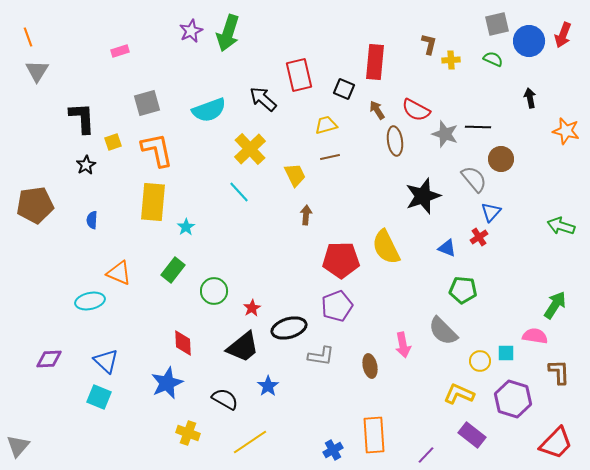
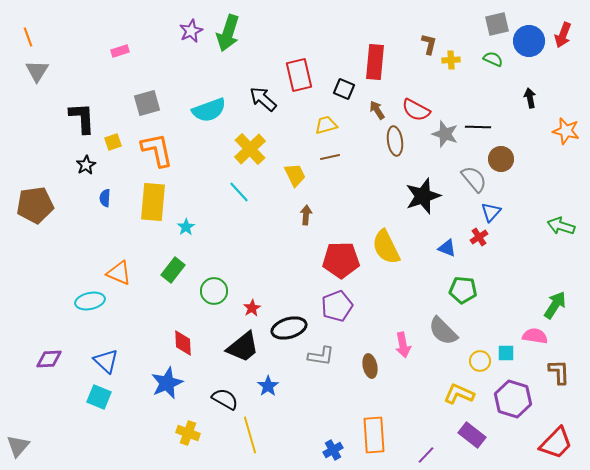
blue semicircle at (92, 220): moved 13 px right, 22 px up
yellow line at (250, 442): moved 7 px up; rotated 72 degrees counterclockwise
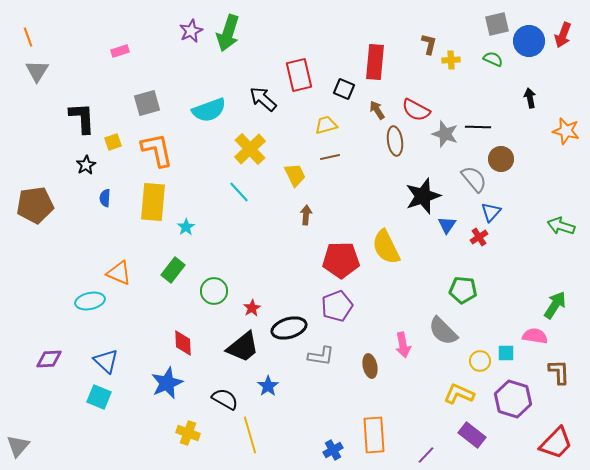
blue triangle at (447, 248): moved 23 px up; rotated 42 degrees clockwise
